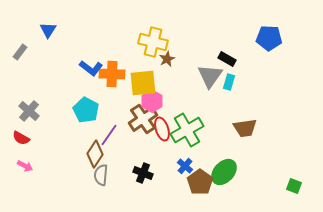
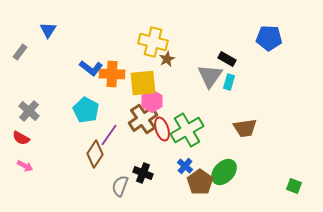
gray semicircle: moved 19 px right, 11 px down; rotated 15 degrees clockwise
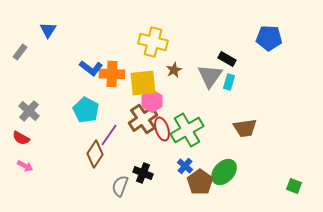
brown star: moved 7 px right, 11 px down
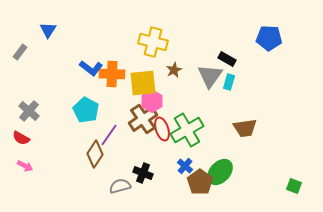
green ellipse: moved 4 px left
gray semicircle: rotated 55 degrees clockwise
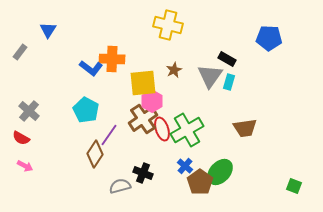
yellow cross: moved 15 px right, 17 px up
orange cross: moved 15 px up
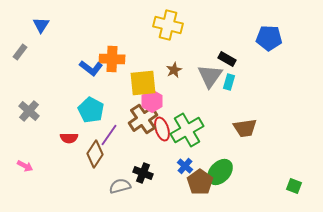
blue triangle: moved 7 px left, 5 px up
cyan pentagon: moved 5 px right
red semicircle: moved 48 px right; rotated 30 degrees counterclockwise
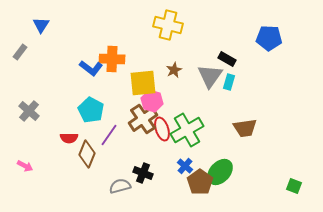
pink hexagon: rotated 15 degrees counterclockwise
brown diamond: moved 8 px left; rotated 12 degrees counterclockwise
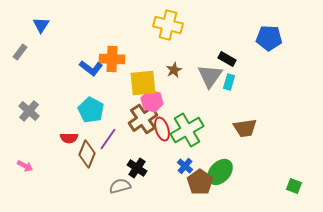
purple line: moved 1 px left, 4 px down
black cross: moved 6 px left, 5 px up; rotated 12 degrees clockwise
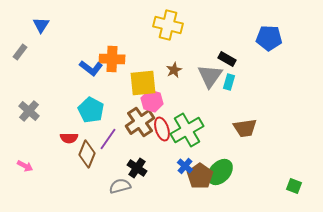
brown cross: moved 3 px left, 3 px down
brown pentagon: moved 6 px up
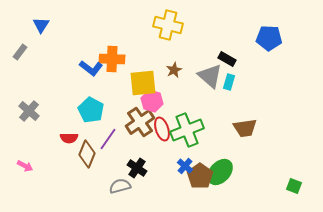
gray triangle: rotated 24 degrees counterclockwise
green cross: rotated 8 degrees clockwise
